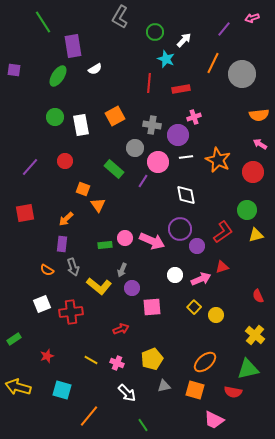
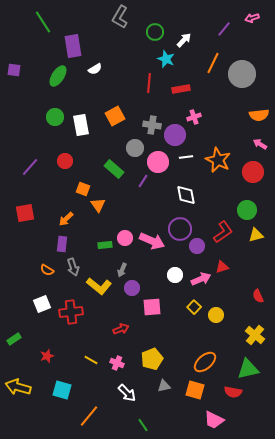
purple circle at (178, 135): moved 3 px left
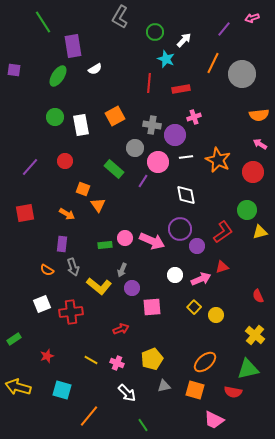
orange arrow at (66, 219): moved 1 px right, 5 px up; rotated 105 degrees counterclockwise
yellow triangle at (256, 235): moved 4 px right, 3 px up
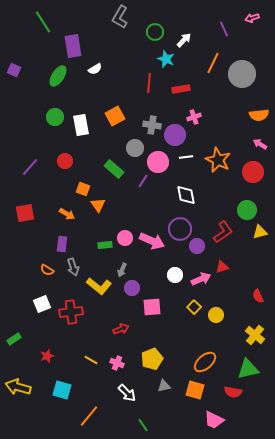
purple line at (224, 29): rotated 63 degrees counterclockwise
purple square at (14, 70): rotated 16 degrees clockwise
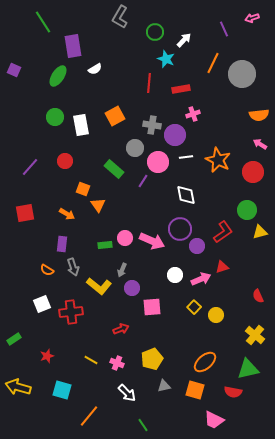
pink cross at (194, 117): moved 1 px left, 3 px up
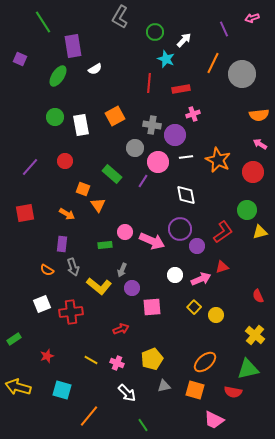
purple square at (14, 70): moved 6 px right, 11 px up
green rectangle at (114, 169): moved 2 px left, 5 px down
pink circle at (125, 238): moved 6 px up
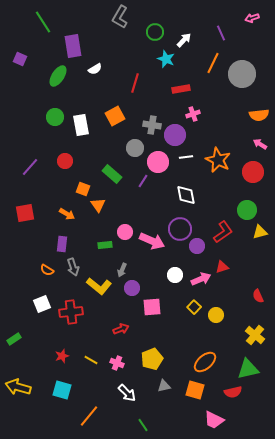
purple line at (224, 29): moved 3 px left, 4 px down
red line at (149, 83): moved 14 px left; rotated 12 degrees clockwise
red star at (47, 356): moved 15 px right
red semicircle at (233, 392): rotated 24 degrees counterclockwise
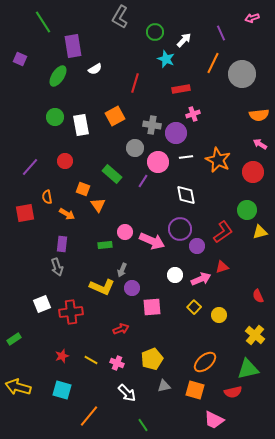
purple circle at (175, 135): moved 1 px right, 2 px up
gray arrow at (73, 267): moved 16 px left
orange semicircle at (47, 270): moved 73 px up; rotated 48 degrees clockwise
yellow L-shape at (99, 286): moved 3 px right, 1 px down; rotated 15 degrees counterclockwise
yellow circle at (216, 315): moved 3 px right
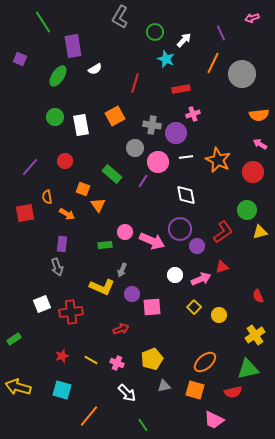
purple circle at (132, 288): moved 6 px down
yellow cross at (255, 335): rotated 18 degrees clockwise
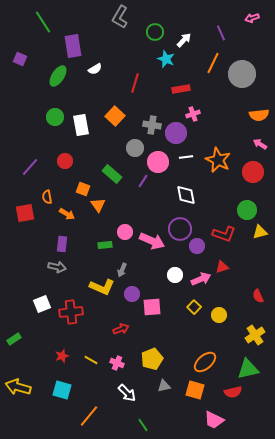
orange square at (115, 116): rotated 18 degrees counterclockwise
red L-shape at (223, 232): moved 1 px right, 2 px down; rotated 55 degrees clockwise
gray arrow at (57, 267): rotated 60 degrees counterclockwise
